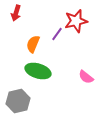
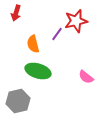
orange semicircle: rotated 36 degrees counterclockwise
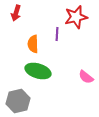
red star: moved 4 px up
purple line: rotated 32 degrees counterclockwise
orange semicircle: rotated 12 degrees clockwise
